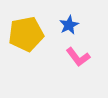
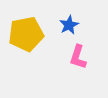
pink L-shape: rotated 55 degrees clockwise
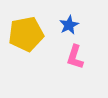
pink L-shape: moved 3 px left
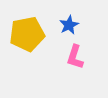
yellow pentagon: moved 1 px right
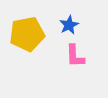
pink L-shape: moved 1 px up; rotated 20 degrees counterclockwise
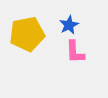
pink L-shape: moved 4 px up
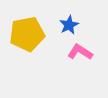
pink L-shape: moved 5 px right; rotated 125 degrees clockwise
